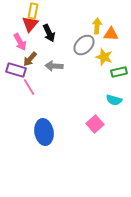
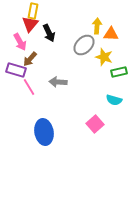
gray arrow: moved 4 px right, 16 px down
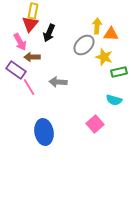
black arrow: rotated 48 degrees clockwise
brown arrow: moved 2 px right, 2 px up; rotated 49 degrees clockwise
purple rectangle: rotated 18 degrees clockwise
